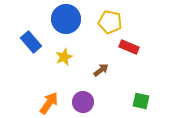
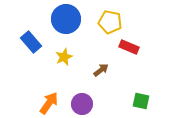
purple circle: moved 1 px left, 2 px down
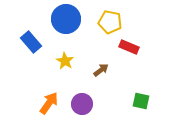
yellow star: moved 1 px right, 4 px down; rotated 18 degrees counterclockwise
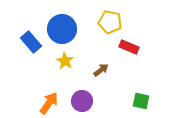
blue circle: moved 4 px left, 10 px down
purple circle: moved 3 px up
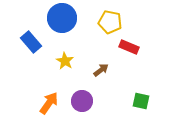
blue circle: moved 11 px up
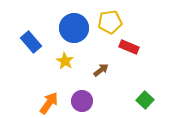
blue circle: moved 12 px right, 10 px down
yellow pentagon: rotated 20 degrees counterclockwise
green square: moved 4 px right, 1 px up; rotated 30 degrees clockwise
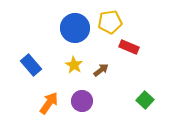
blue circle: moved 1 px right
blue rectangle: moved 23 px down
yellow star: moved 9 px right, 4 px down
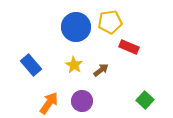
blue circle: moved 1 px right, 1 px up
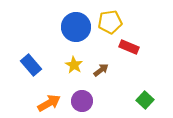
orange arrow: rotated 25 degrees clockwise
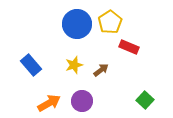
yellow pentagon: rotated 25 degrees counterclockwise
blue circle: moved 1 px right, 3 px up
yellow star: rotated 24 degrees clockwise
